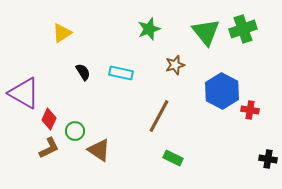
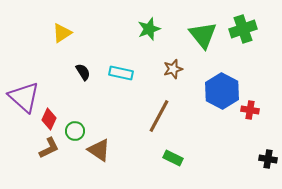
green triangle: moved 3 px left, 3 px down
brown star: moved 2 px left, 4 px down
purple triangle: moved 4 px down; rotated 12 degrees clockwise
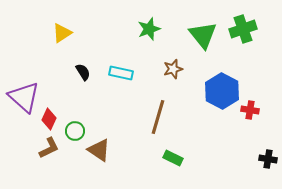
brown line: moved 1 px left, 1 px down; rotated 12 degrees counterclockwise
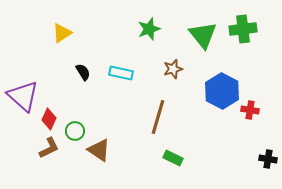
green cross: rotated 12 degrees clockwise
purple triangle: moved 1 px left, 1 px up
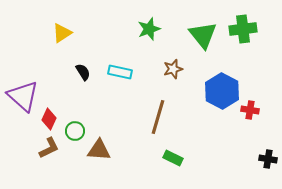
cyan rectangle: moved 1 px left, 1 px up
brown triangle: rotated 30 degrees counterclockwise
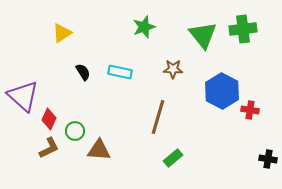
green star: moved 5 px left, 2 px up
brown star: rotated 18 degrees clockwise
green rectangle: rotated 66 degrees counterclockwise
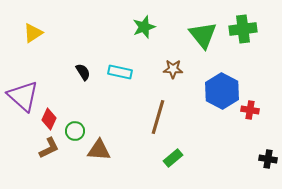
yellow triangle: moved 29 px left
